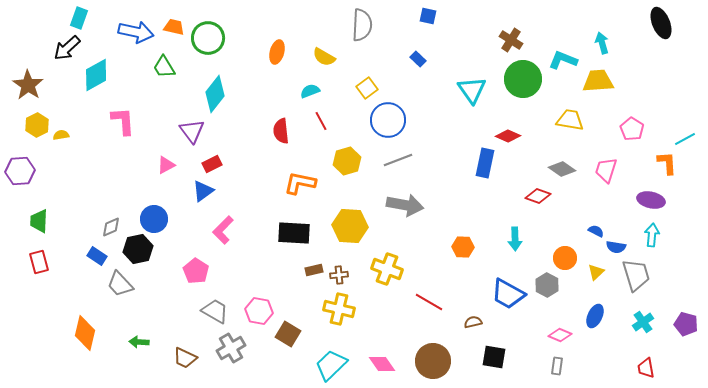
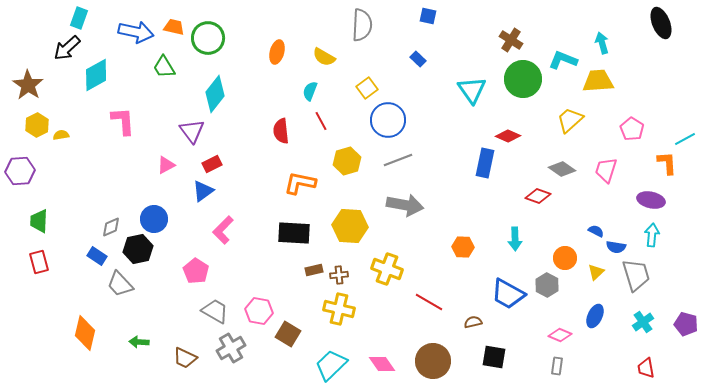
cyan semicircle at (310, 91): rotated 48 degrees counterclockwise
yellow trapezoid at (570, 120): rotated 52 degrees counterclockwise
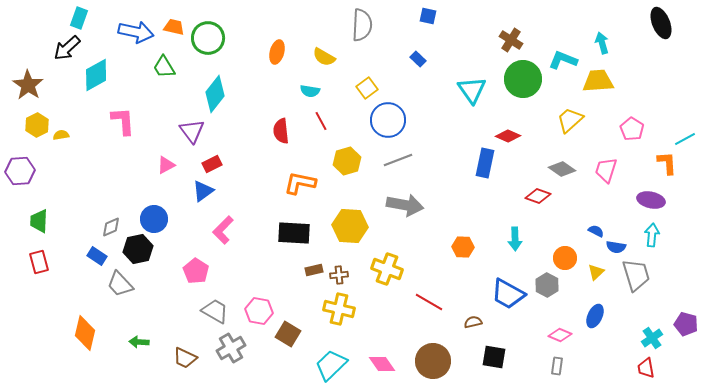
cyan semicircle at (310, 91): rotated 102 degrees counterclockwise
cyan cross at (643, 322): moved 9 px right, 16 px down
